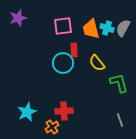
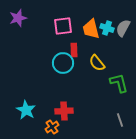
cyan star: moved 1 px left, 2 px up; rotated 18 degrees counterclockwise
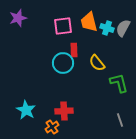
orange trapezoid: moved 2 px left, 7 px up
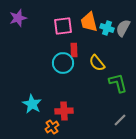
green L-shape: moved 1 px left
cyan star: moved 6 px right, 6 px up
gray line: rotated 64 degrees clockwise
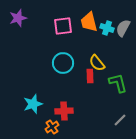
red rectangle: moved 16 px right, 26 px down
cyan star: moved 1 px right; rotated 24 degrees clockwise
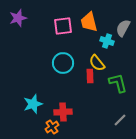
cyan cross: moved 13 px down
red cross: moved 1 px left, 1 px down
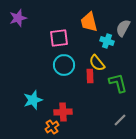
pink square: moved 4 px left, 12 px down
cyan circle: moved 1 px right, 2 px down
cyan star: moved 4 px up
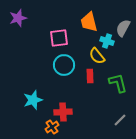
yellow semicircle: moved 7 px up
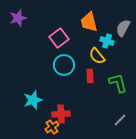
pink square: rotated 30 degrees counterclockwise
red cross: moved 2 px left, 2 px down
